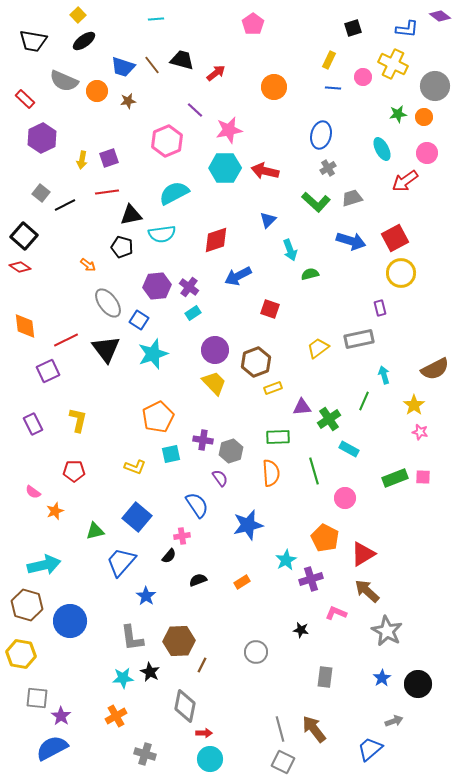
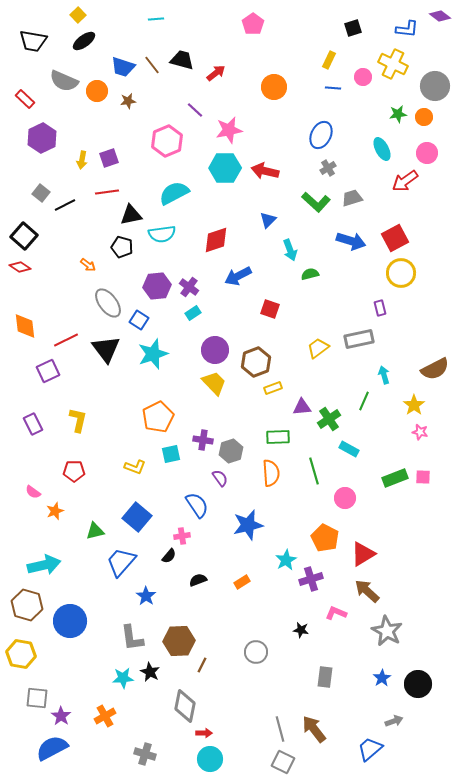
blue ellipse at (321, 135): rotated 12 degrees clockwise
orange cross at (116, 716): moved 11 px left
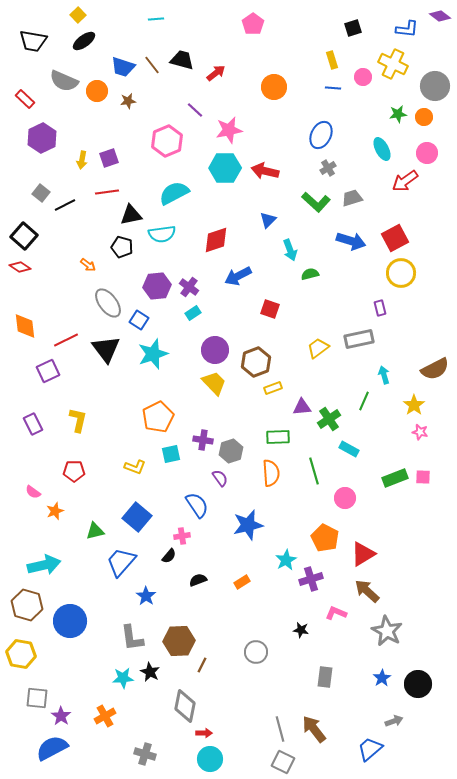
yellow rectangle at (329, 60): moved 3 px right; rotated 42 degrees counterclockwise
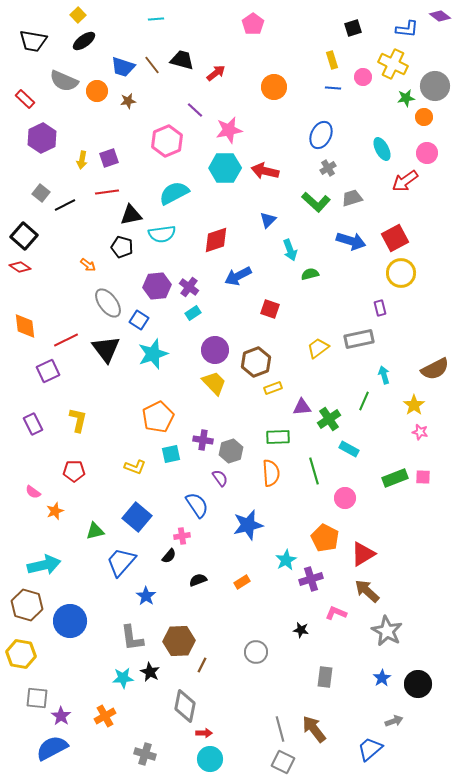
green star at (398, 114): moved 8 px right, 16 px up
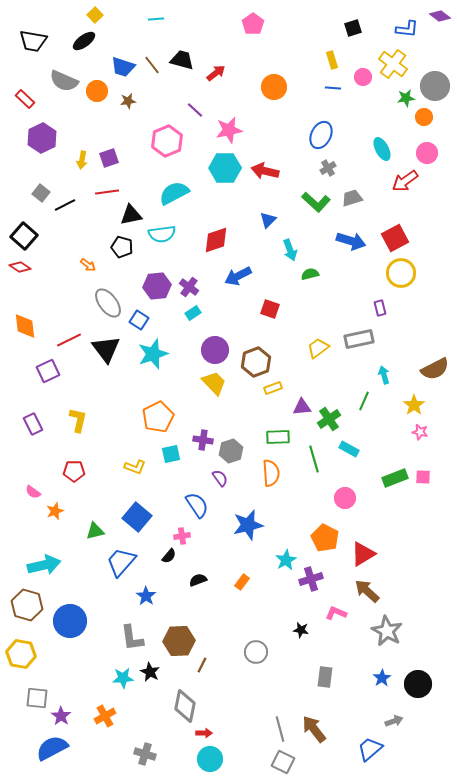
yellow square at (78, 15): moved 17 px right
yellow cross at (393, 64): rotated 12 degrees clockwise
red line at (66, 340): moved 3 px right
green line at (314, 471): moved 12 px up
orange rectangle at (242, 582): rotated 21 degrees counterclockwise
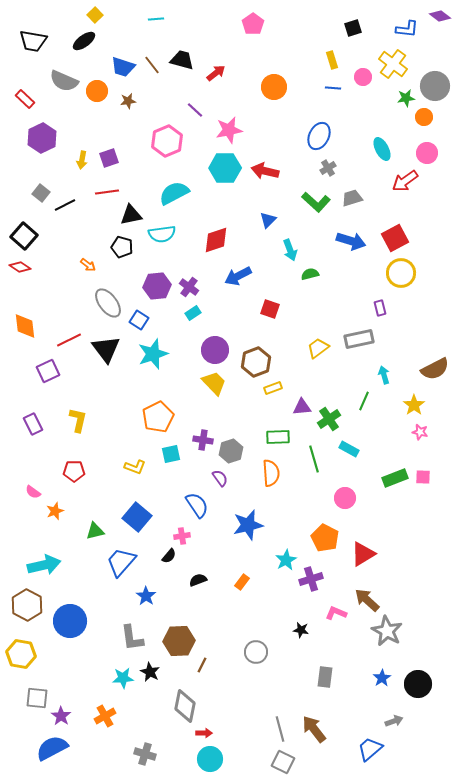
blue ellipse at (321, 135): moved 2 px left, 1 px down
brown arrow at (367, 591): moved 9 px down
brown hexagon at (27, 605): rotated 12 degrees clockwise
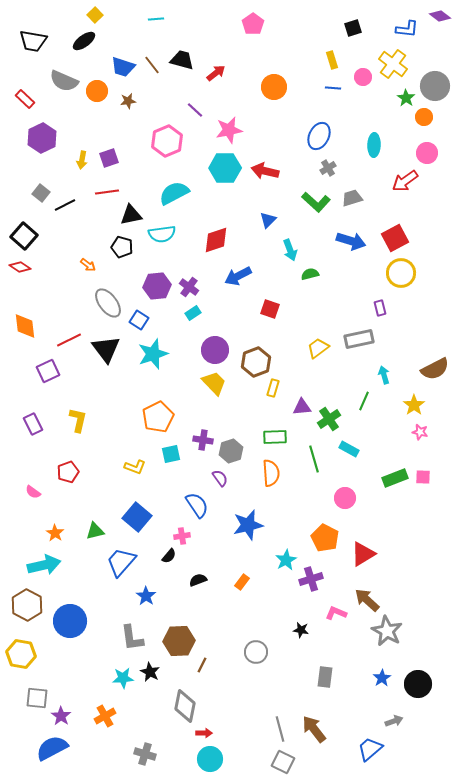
green star at (406, 98): rotated 30 degrees counterclockwise
cyan ellipse at (382, 149): moved 8 px left, 4 px up; rotated 30 degrees clockwise
yellow rectangle at (273, 388): rotated 54 degrees counterclockwise
green rectangle at (278, 437): moved 3 px left
red pentagon at (74, 471): moved 6 px left, 1 px down; rotated 20 degrees counterclockwise
orange star at (55, 511): moved 22 px down; rotated 18 degrees counterclockwise
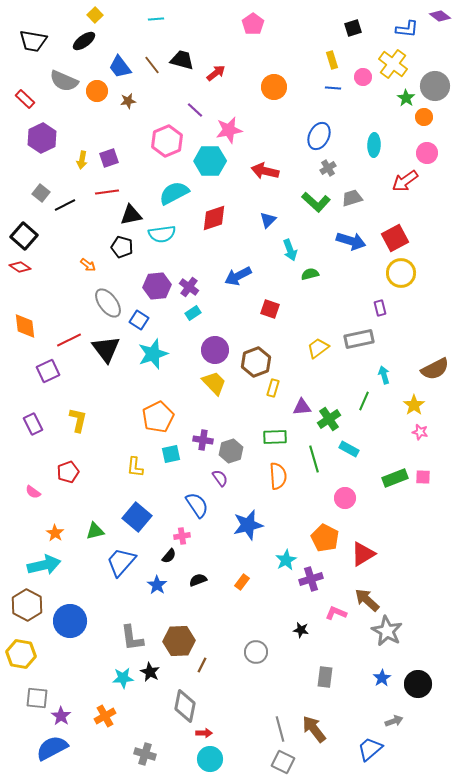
blue trapezoid at (123, 67): moved 3 px left; rotated 35 degrees clockwise
cyan hexagon at (225, 168): moved 15 px left, 7 px up
red diamond at (216, 240): moved 2 px left, 22 px up
yellow L-shape at (135, 467): rotated 75 degrees clockwise
orange semicircle at (271, 473): moved 7 px right, 3 px down
blue star at (146, 596): moved 11 px right, 11 px up
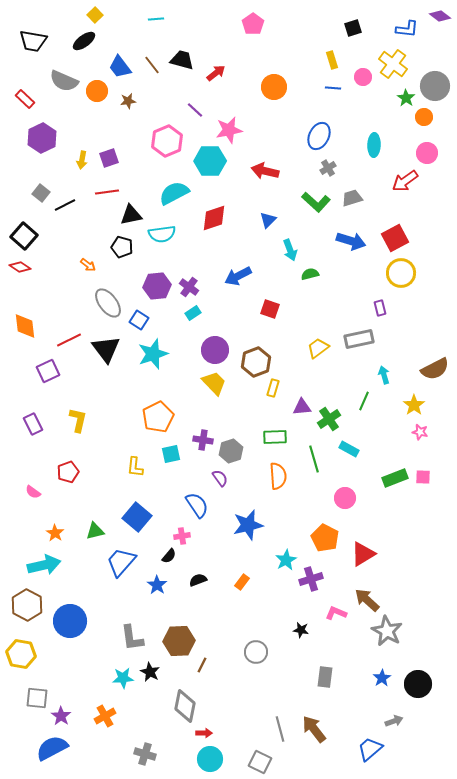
gray square at (283, 762): moved 23 px left
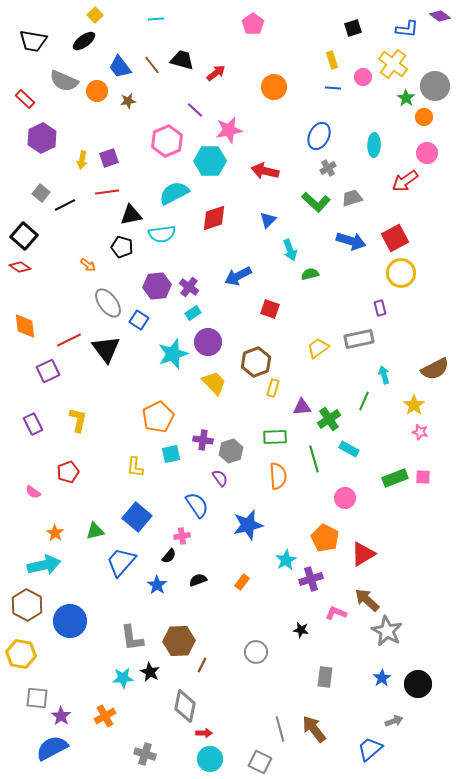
purple circle at (215, 350): moved 7 px left, 8 px up
cyan star at (153, 354): moved 20 px right
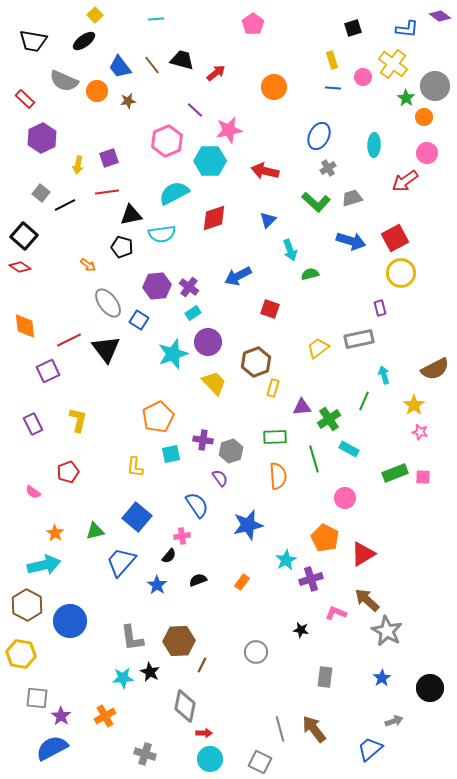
yellow arrow at (82, 160): moved 4 px left, 5 px down
green rectangle at (395, 478): moved 5 px up
black circle at (418, 684): moved 12 px right, 4 px down
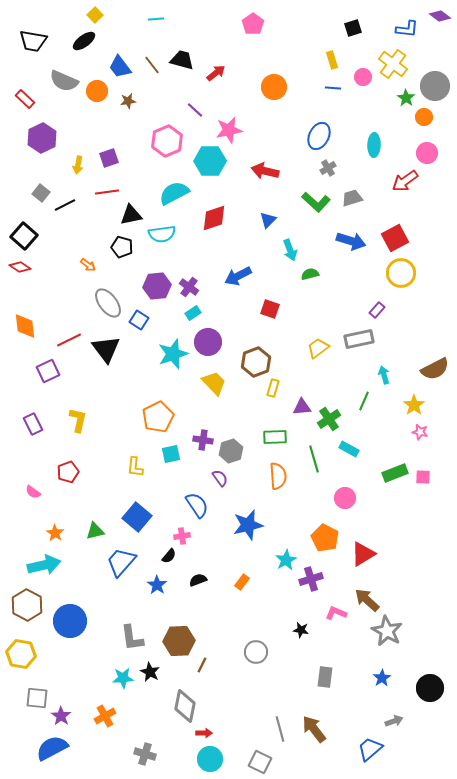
purple rectangle at (380, 308): moved 3 px left, 2 px down; rotated 56 degrees clockwise
